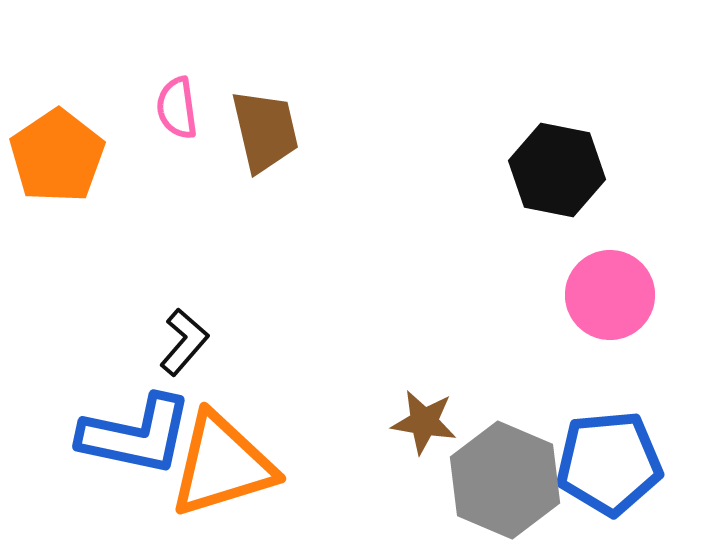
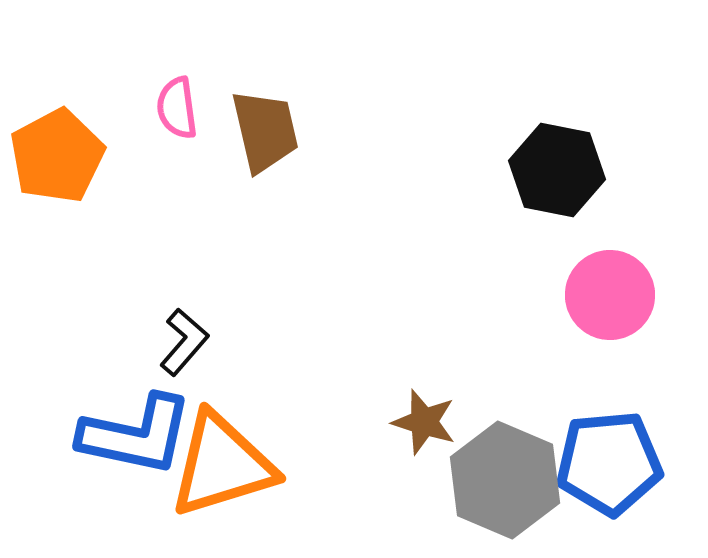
orange pentagon: rotated 6 degrees clockwise
brown star: rotated 8 degrees clockwise
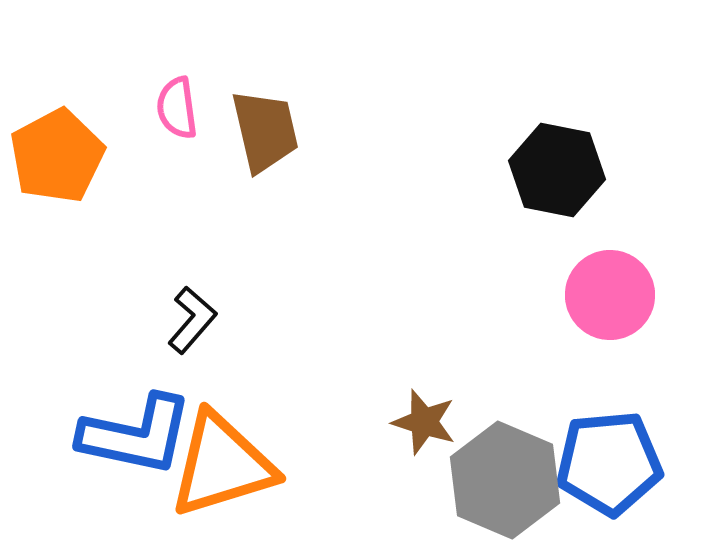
black L-shape: moved 8 px right, 22 px up
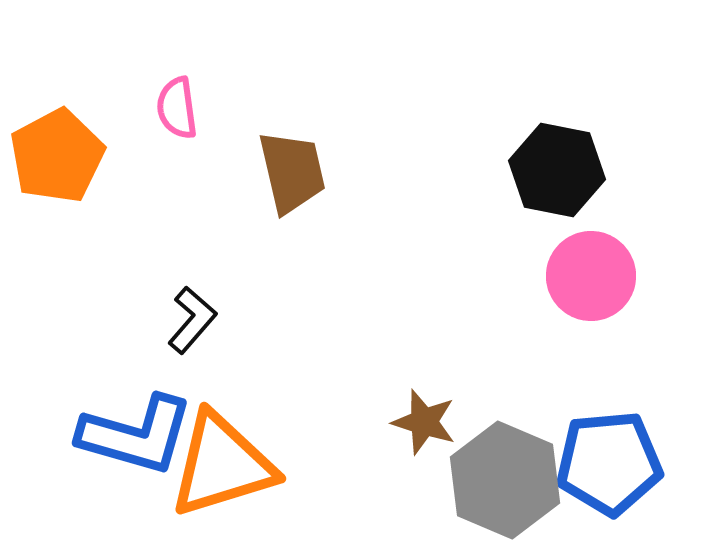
brown trapezoid: moved 27 px right, 41 px down
pink circle: moved 19 px left, 19 px up
blue L-shape: rotated 4 degrees clockwise
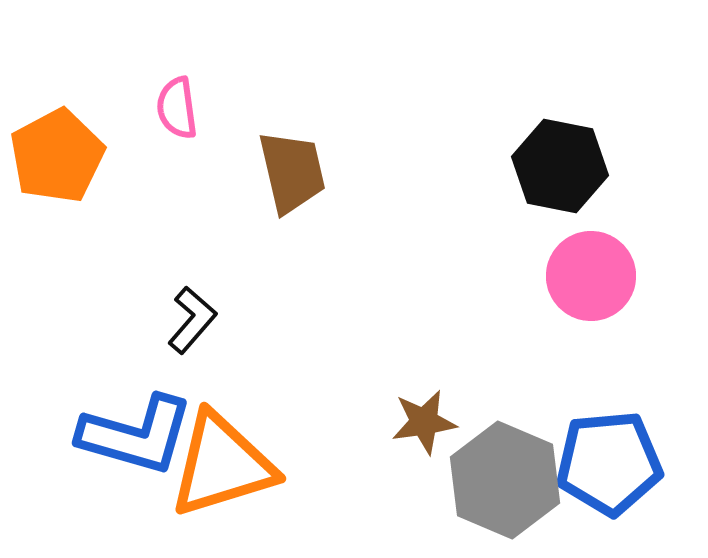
black hexagon: moved 3 px right, 4 px up
brown star: rotated 26 degrees counterclockwise
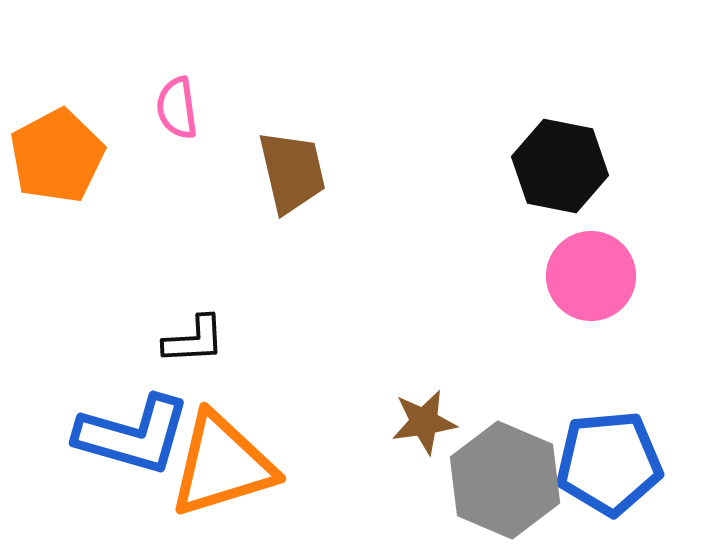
black L-shape: moved 2 px right, 20 px down; rotated 46 degrees clockwise
blue L-shape: moved 3 px left
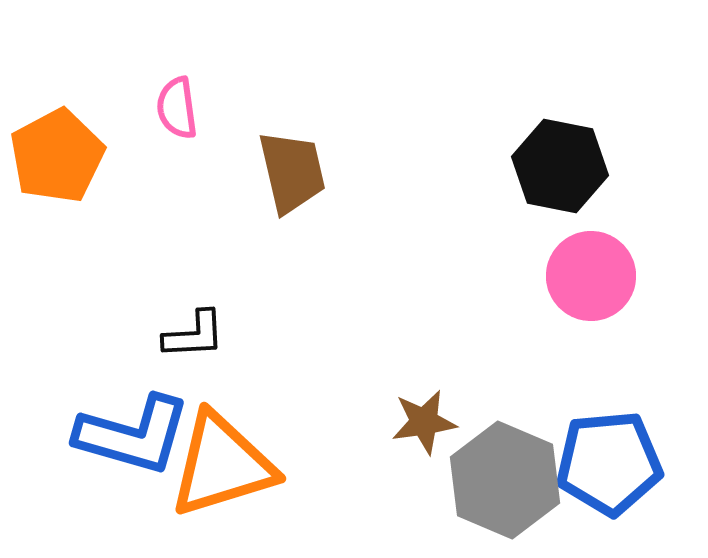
black L-shape: moved 5 px up
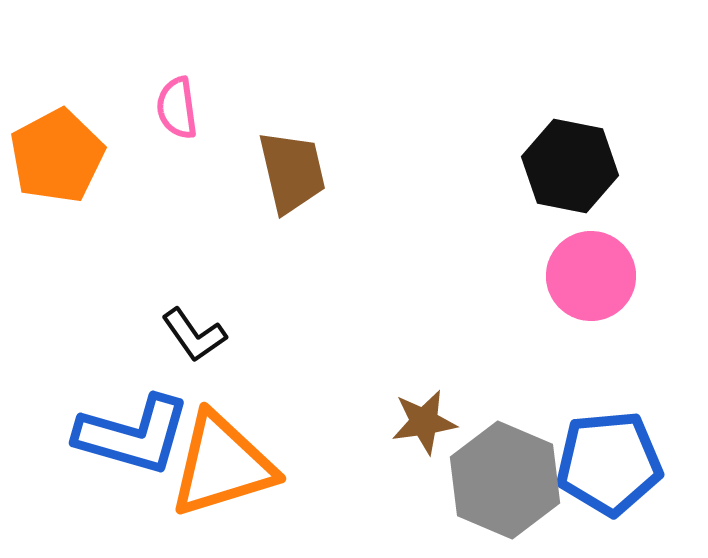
black hexagon: moved 10 px right
black L-shape: rotated 58 degrees clockwise
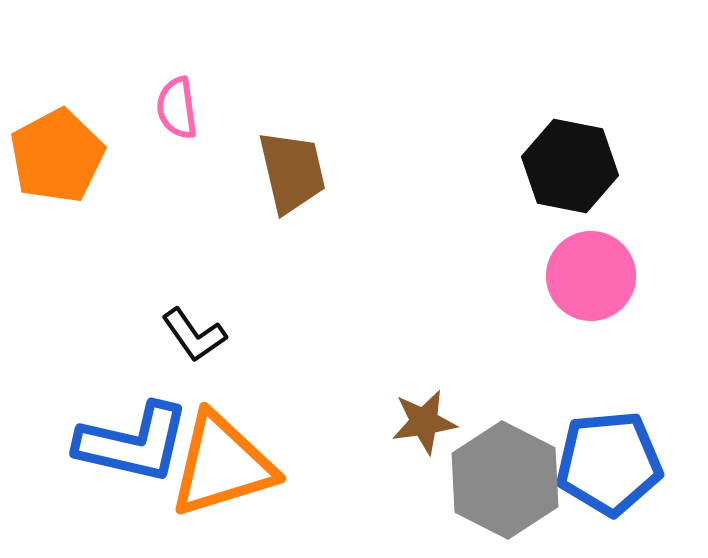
blue L-shape: moved 8 px down; rotated 3 degrees counterclockwise
gray hexagon: rotated 4 degrees clockwise
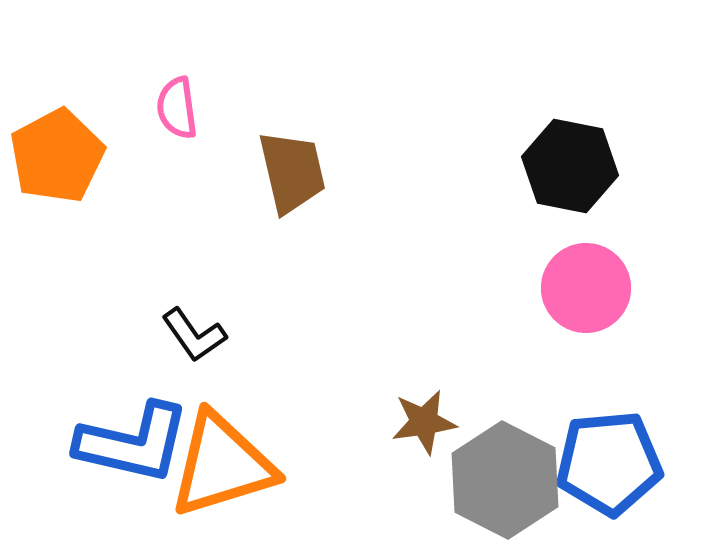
pink circle: moved 5 px left, 12 px down
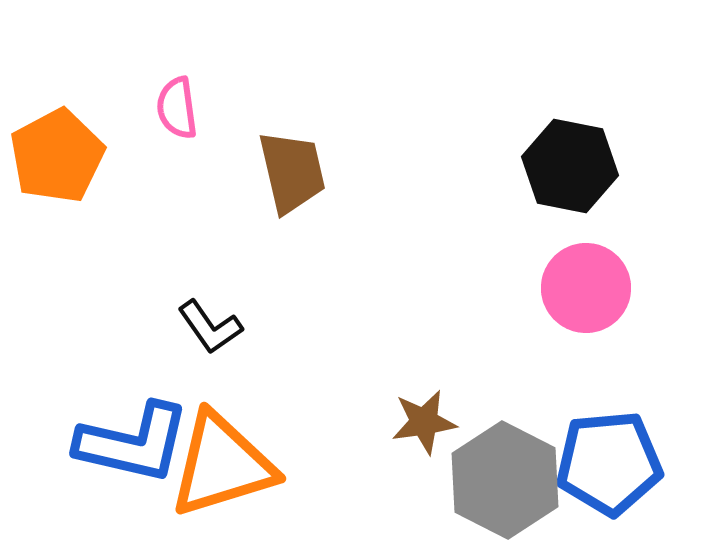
black L-shape: moved 16 px right, 8 px up
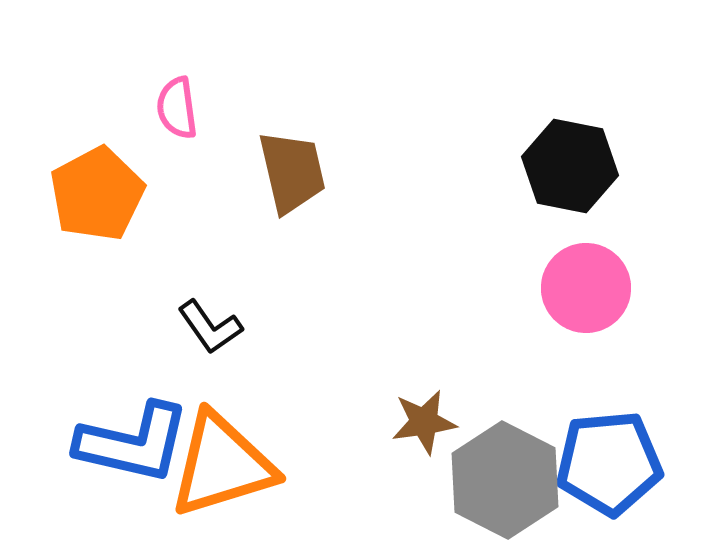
orange pentagon: moved 40 px right, 38 px down
